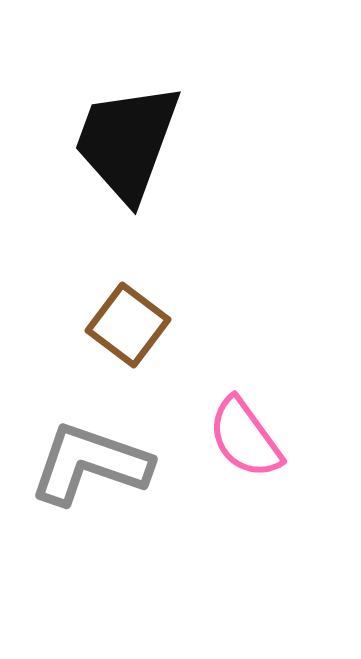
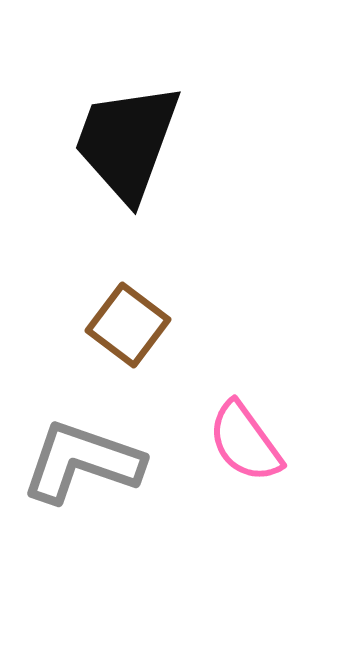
pink semicircle: moved 4 px down
gray L-shape: moved 8 px left, 2 px up
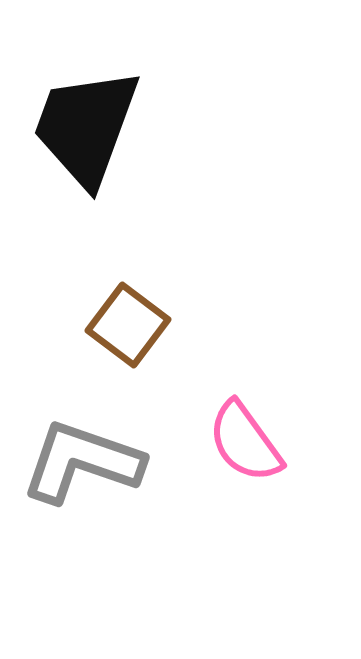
black trapezoid: moved 41 px left, 15 px up
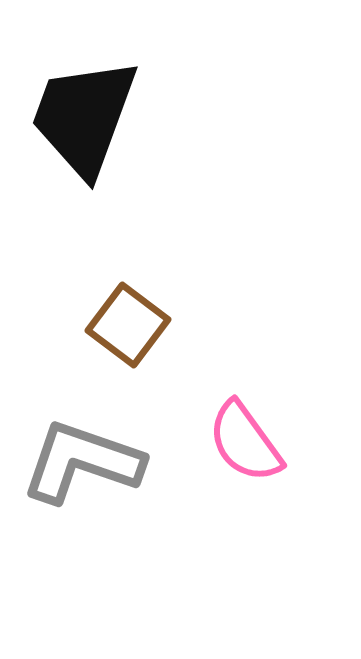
black trapezoid: moved 2 px left, 10 px up
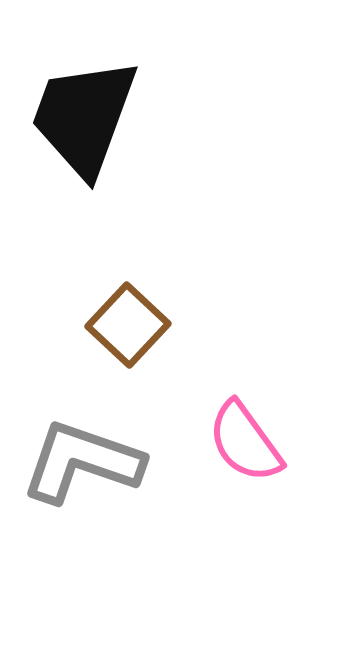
brown square: rotated 6 degrees clockwise
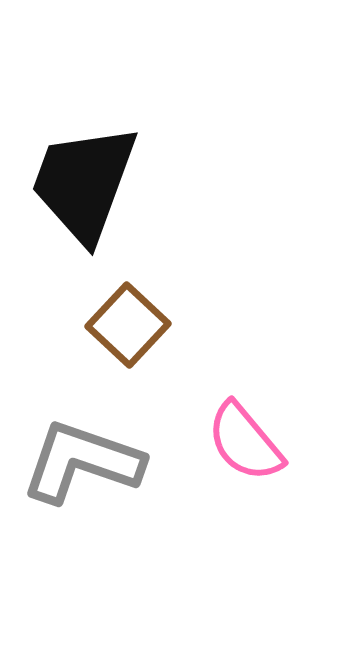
black trapezoid: moved 66 px down
pink semicircle: rotated 4 degrees counterclockwise
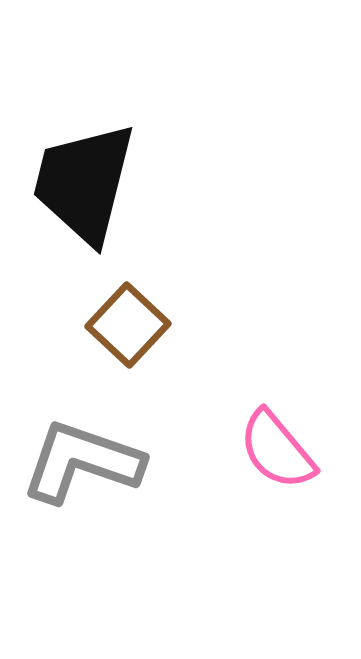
black trapezoid: rotated 6 degrees counterclockwise
pink semicircle: moved 32 px right, 8 px down
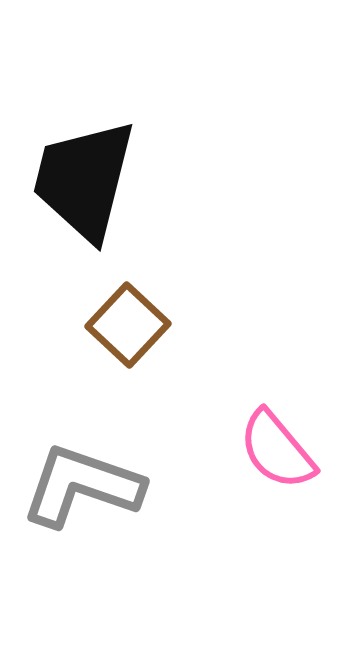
black trapezoid: moved 3 px up
gray L-shape: moved 24 px down
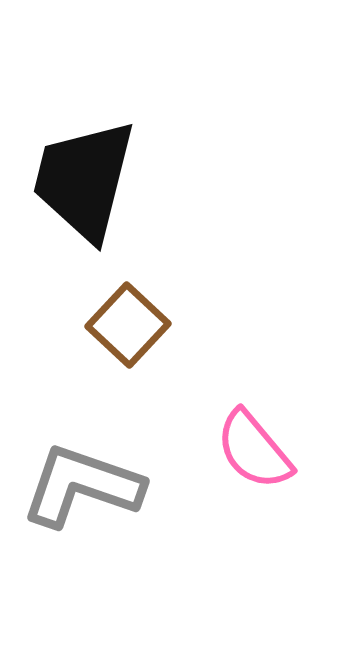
pink semicircle: moved 23 px left
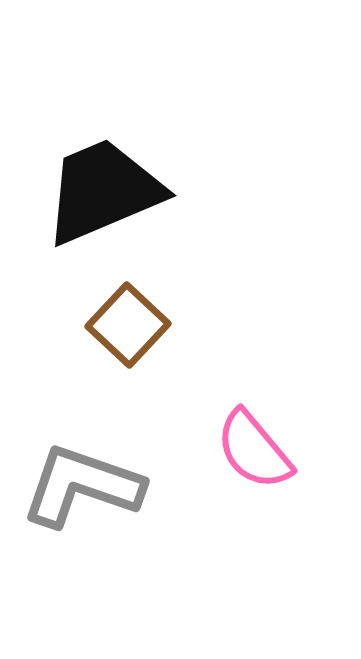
black trapezoid: moved 19 px right, 11 px down; rotated 53 degrees clockwise
